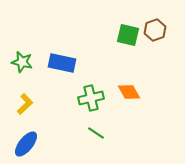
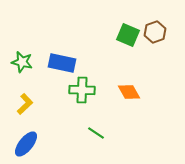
brown hexagon: moved 2 px down
green square: rotated 10 degrees clockwise
green cross: moved 9 px left, 8 px up; rotated 15 degrees clockwise
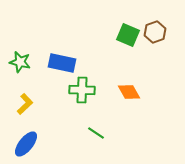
green star: moved 2 px left
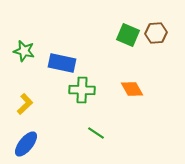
brown hexagon: moved 1 px right, 1 px down; rotated 15 degrees clockwise
green star: moved 4 px right, 11 px up
orange diamond: moved 3 px right, 3 px up
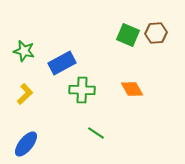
blue rectangle: rotated 40 degrees counterclockwise
yellow L-shape: moved 10 px up
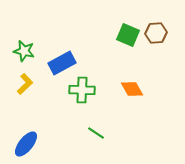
yellow L-shape: moved 10 px up
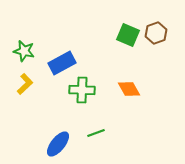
brown hexagon: rotated 15 degrees counterclockwise
orange diamond: moved 3 px left
green line: rotated 54 degrees counterclockwise
blue ellipse: moved 32 px right
